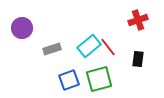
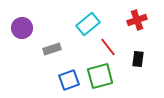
red cross: moved 1 px left
cyan rectangle: moved 1 px left, 22 px up
green square: moved 1 px right, 3 px up
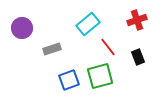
black rectangle: moved 2 px up; rotated 28 degrees counterclockwise
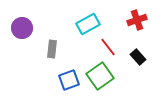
cyan rectangle: rotated 10 degrees clockwise
gray rectangle: rotated 66 degrees counterclockwise
black rectangle: rotated 21 degrees counterclockwise
green square: rotated 20 degrees counterclockwise
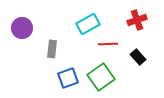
red line: moved 3 px up; rotated 54 degrees counterclockwise
green square: moved 1 px right, 1 px down
blue square: moved 1 px left, 2 px up
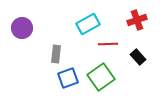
gray rectangle: moved 4 px right, 5 px down
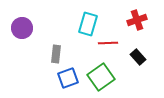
cyan rectangle: rotated 45 degrees counterclockwise
red line: moved 1 px up
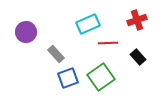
cyan rectangle: rotated 50 degrees clockwise
purple circle: moved 4 px right, 4 px down
gray rectangle: rotated 48 degrees counterclockwise
